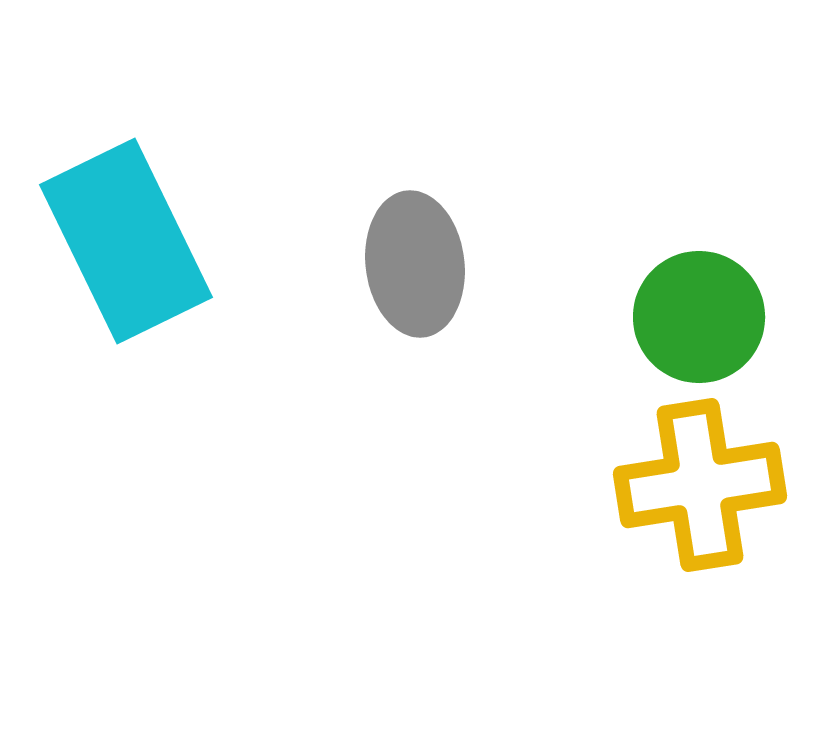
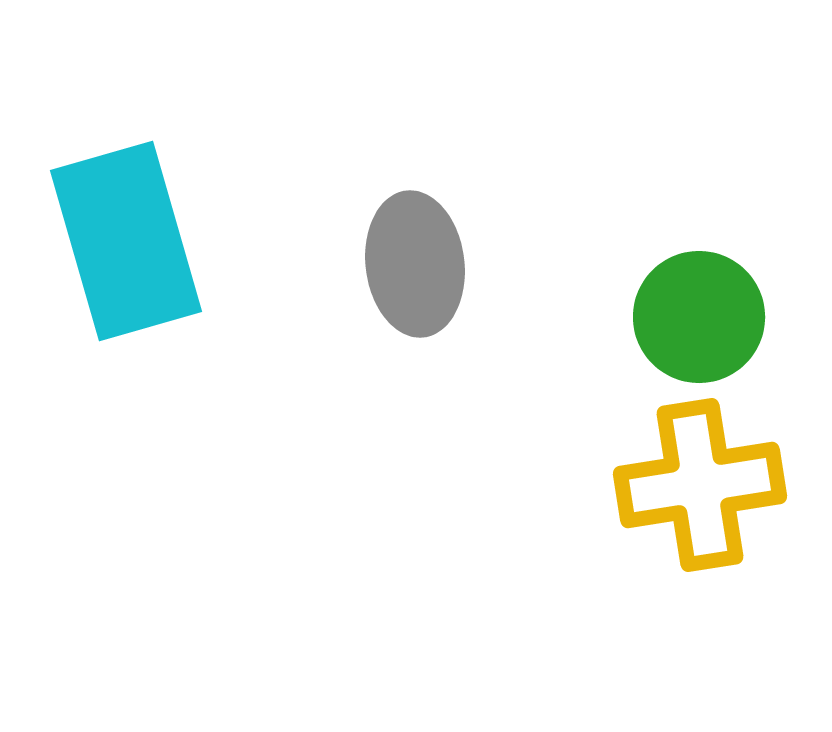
cyan rectangle: rotated 10 degrees clockwise
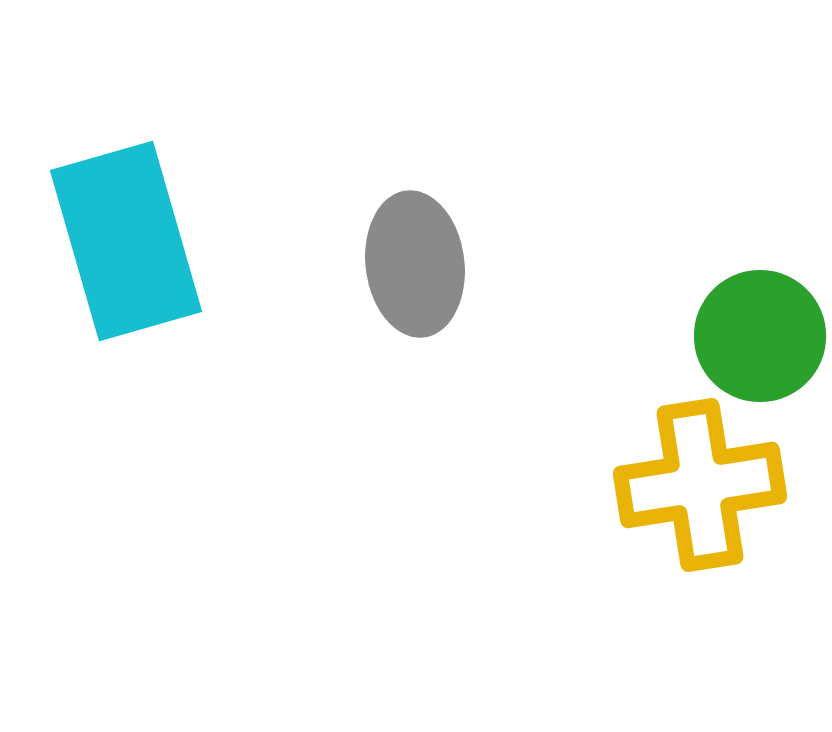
green circle: moved 61 px right, 19 px down
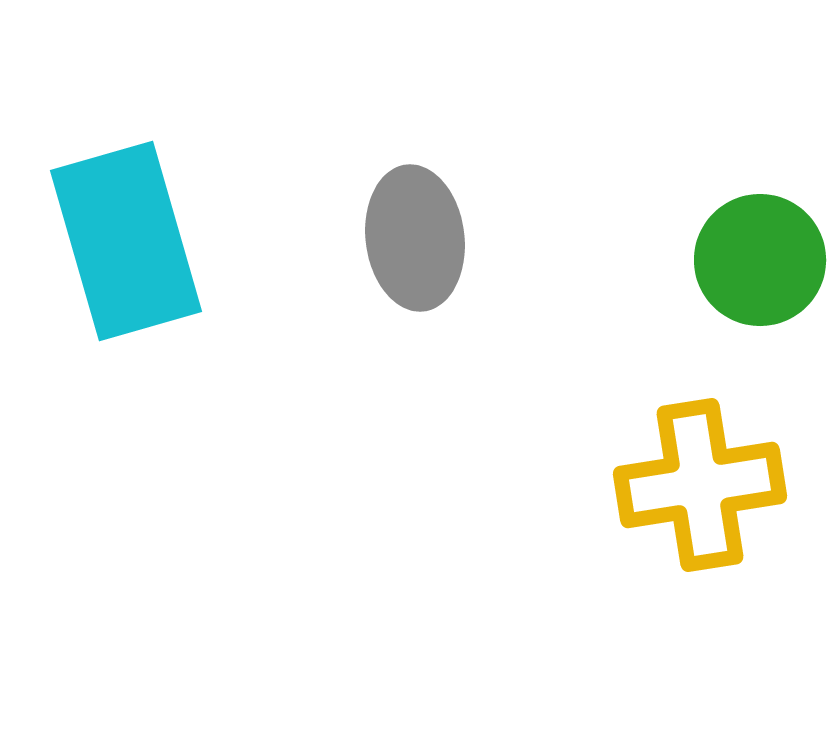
gray ellipse: moved 26 px up
green circle: moved 76 px up
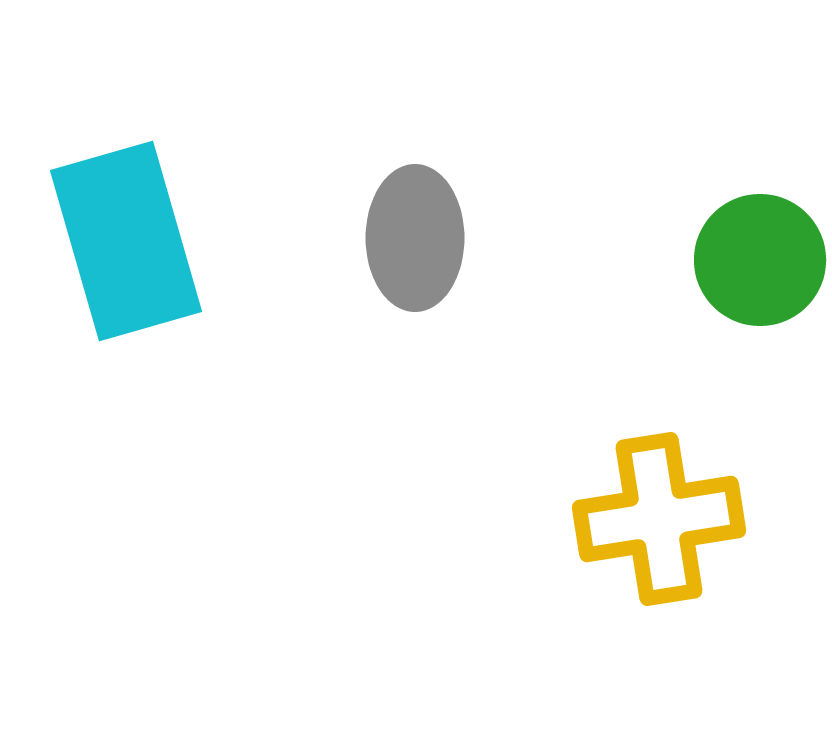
gray ellipse: rotated 7 degrees clockwise
yellow cross: moved 41 px left, 34 px down
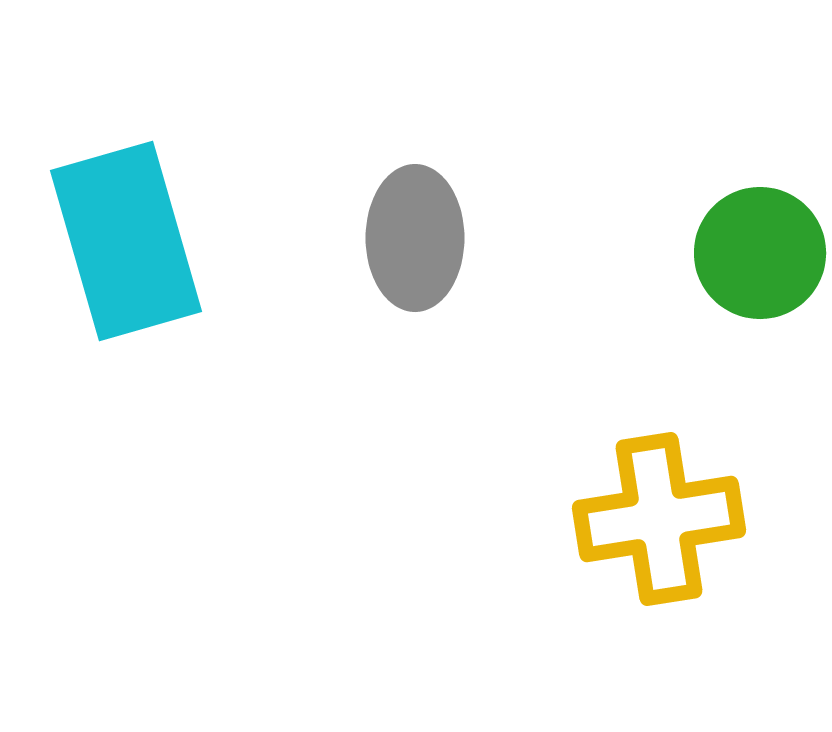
green circle: moved 7 px up
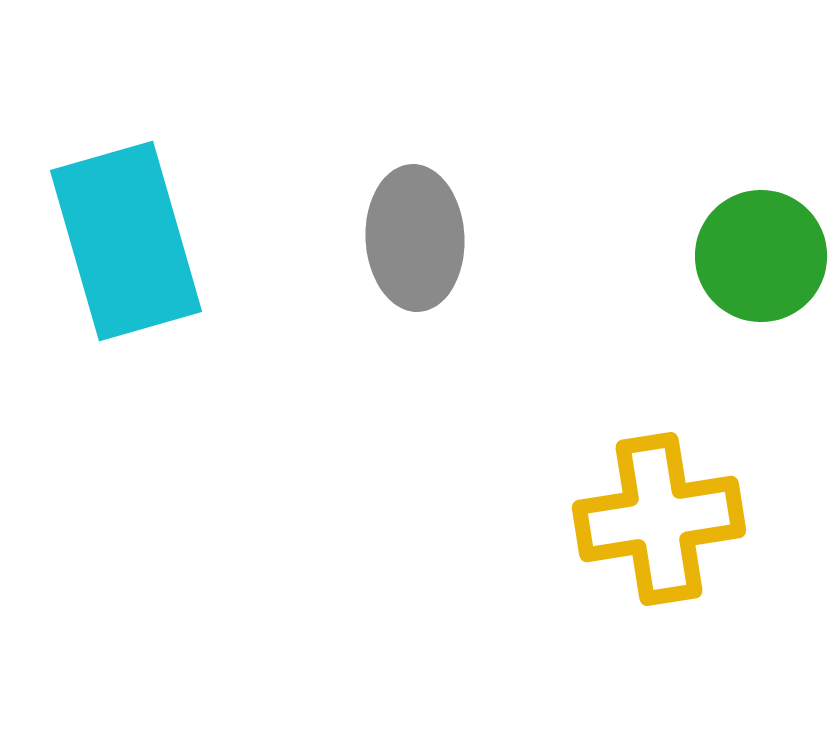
gray ellipse: rotated 3 degrees counterclockwise
green circle: moved 1 px right, 3 px down
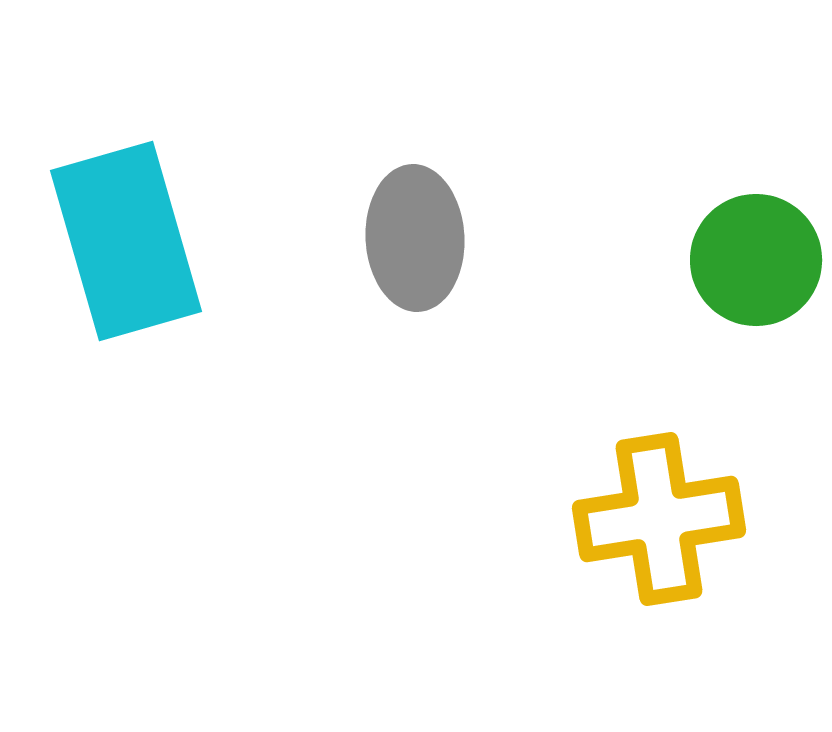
green circle: moved 5 px left, 4 px down
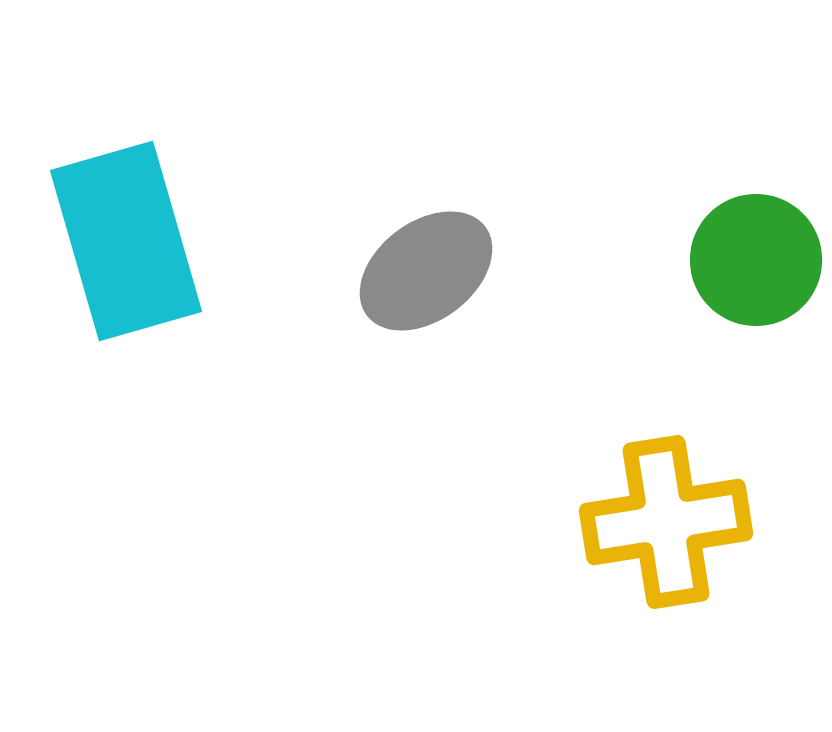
gray ellipse: moved 11 px right, 33 px down; rotated 56 degrees clockwise
yellow cross: moved 7 px right, 3 px down
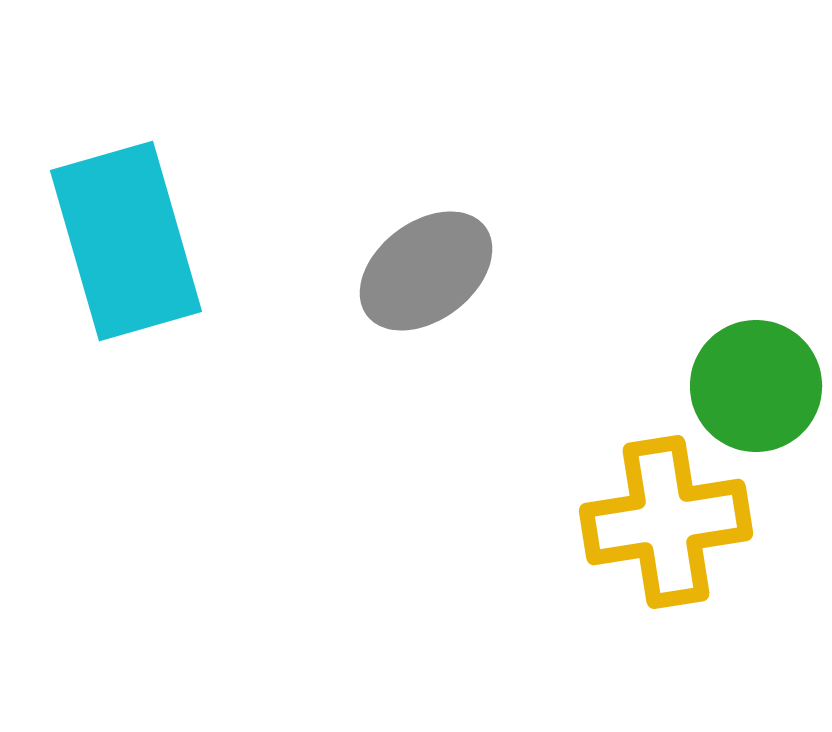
green circle: moved 126 px down
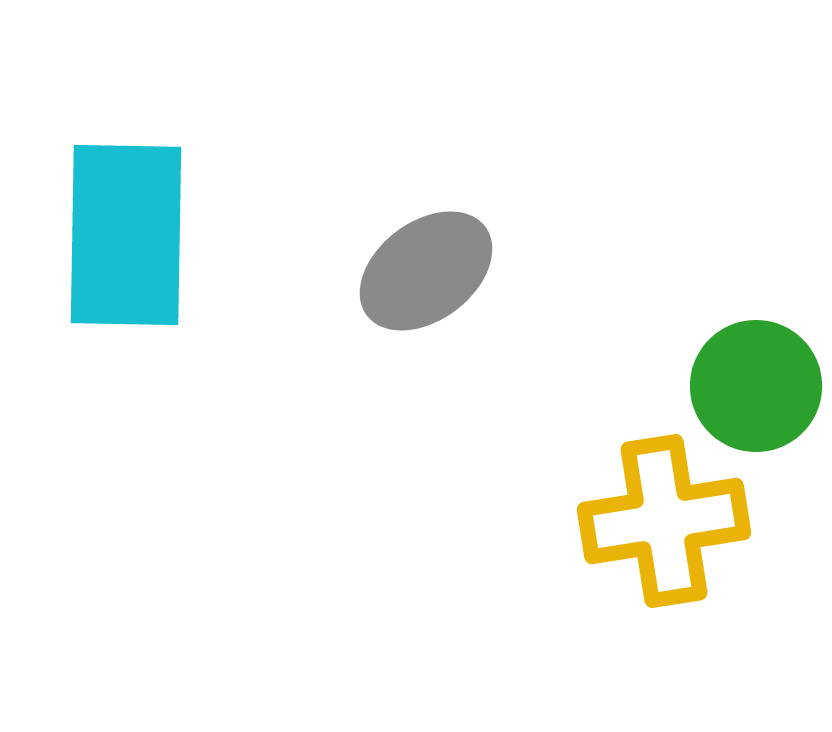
cyan rectangle: moved 6 px up; rotated 17 degrees clockwise
yellow cross: moved 2 px left, 1 px up
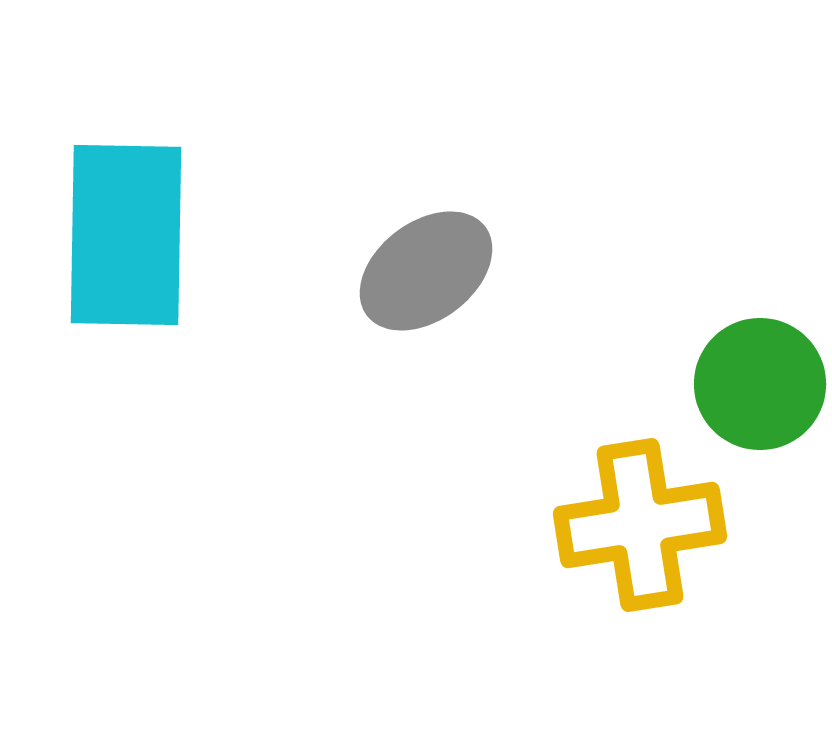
green circle: moved 4 px right, 2 px up
yellow cross: moved 24 px left, 4 px down
